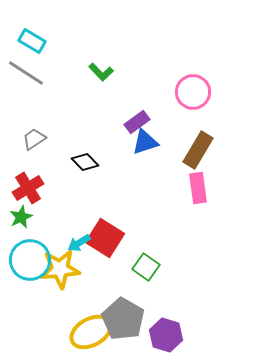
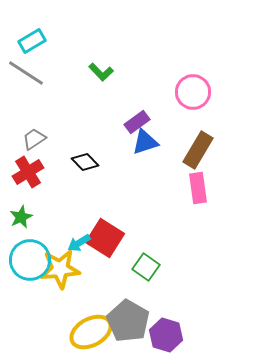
cyan rectangle: rotated 60 degrees counterclockwise
red cross: moved 16 px up
gray pentagon: moved 5 px right, 2 px down
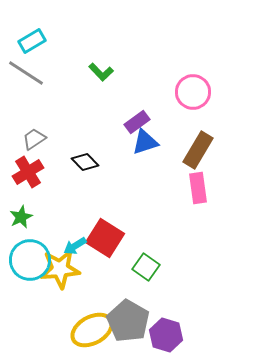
cyan arrow: moved 4 px left, 3 px down
yellow ellipse: moved 1 px right, 2 px up
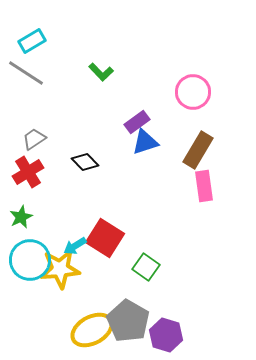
pink rectangle: moved 6 px right, 2 px up
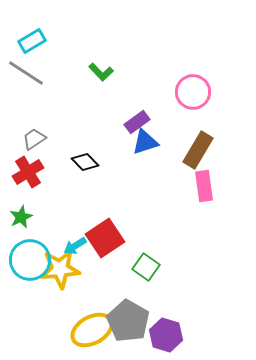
red square: rotated 24 degrees clockwise
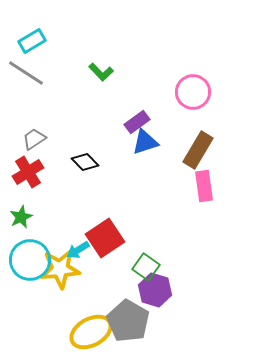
cyan arrow: moved 3 px right, 4 px down
yellow ellipse: moved 1 px left, 2 px down
purple hexagon: moved 11 px left, 45 px up
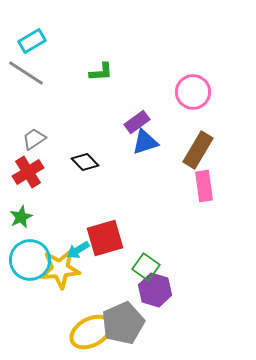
green L-shape: rotated 50 degrees counterclockwise
red square: rotated 18 degrees clockwise
gray pentagon: moved 5 px left, 2 px down; rotated 18 degrees clockwise
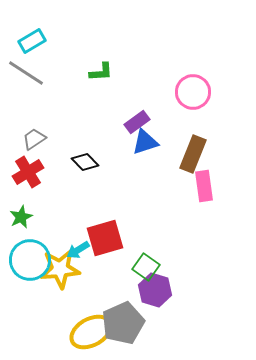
brown rectangle: moved 5 px left, 4 px down; rotated 9 degrees counterclockwise
